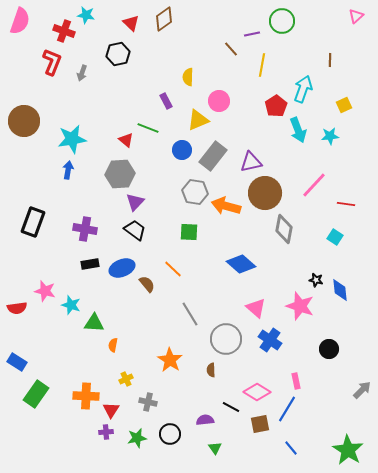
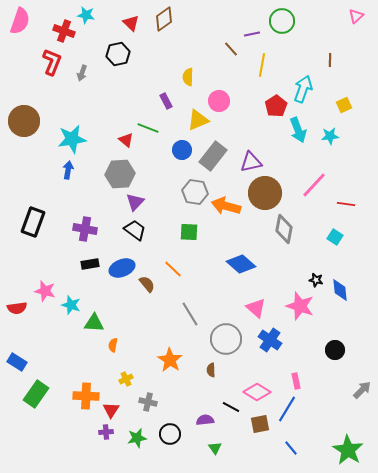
black circle at (329, 349): moved 6 px right, 1 px down
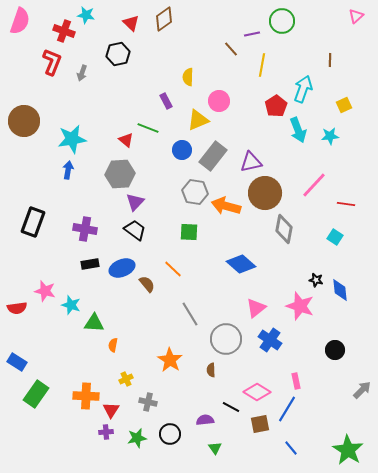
pink triangle at (256, 308): rotated 40 degrees clockwise
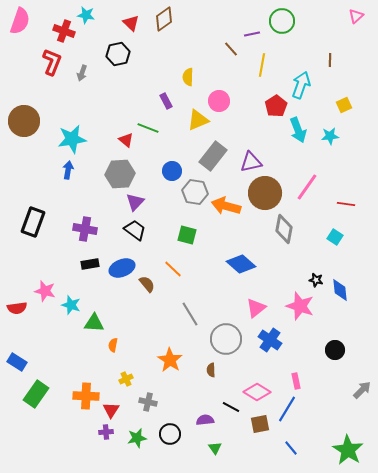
cyan arrow at (303, 89): moved 2 px left, 4 px up
blue circle at (182, 150): moved 10 px left, 21 px down
pink line at (314, 185): moved 7 px left, 2 px down; rotated 8 degrees counterclockwise
green square at (189, 232): moved 2 px left, 3 px down; rotated 12 degrees clockwise
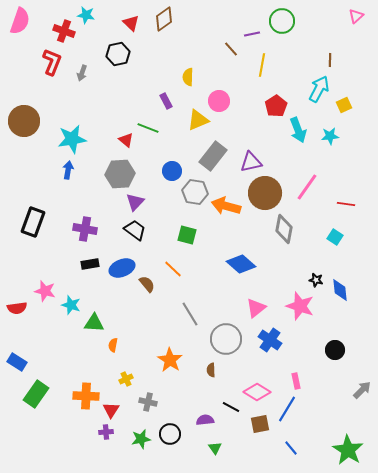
cyan arrow at (301, 85): moved 18 px right, 4 px down; rotated 8 degrees clockwise
green star at (137, 438): moved 4 px right, 1 px down
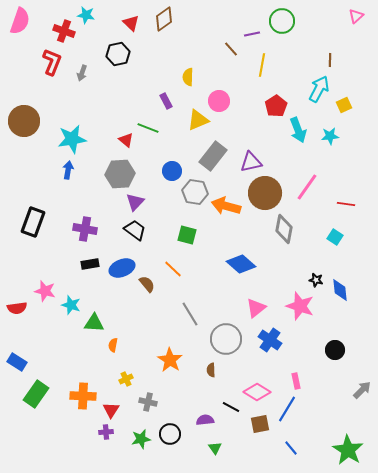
orange cross at (86, 396): moved 3 px left
